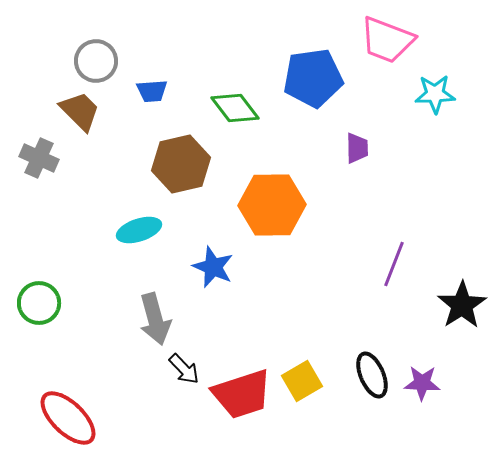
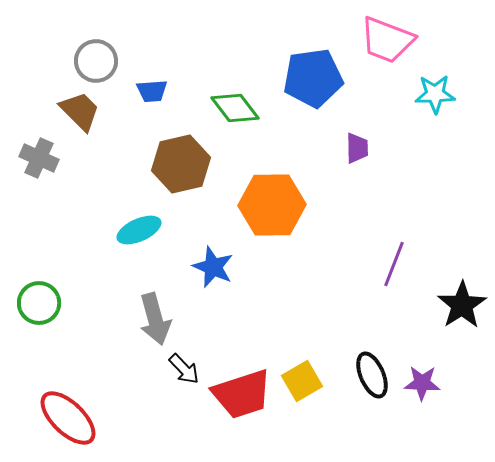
cyan ellipse: rotated 6 degrees counterclockwise
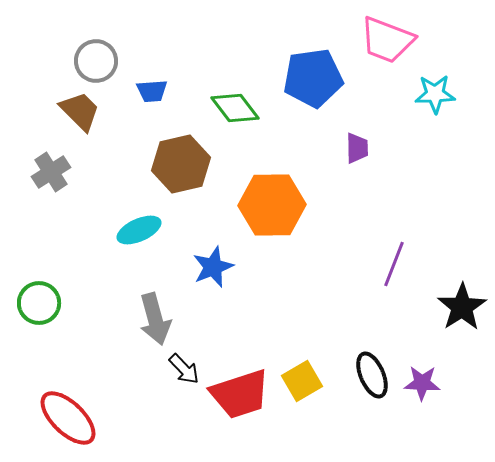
gray cross: moved 12 px right, 14 px down; rotated 33 degrees clockwise
blue star: rotated 27 degrees clockwise
black star: moved 2 px down
red trapezoid: moved 2 px left
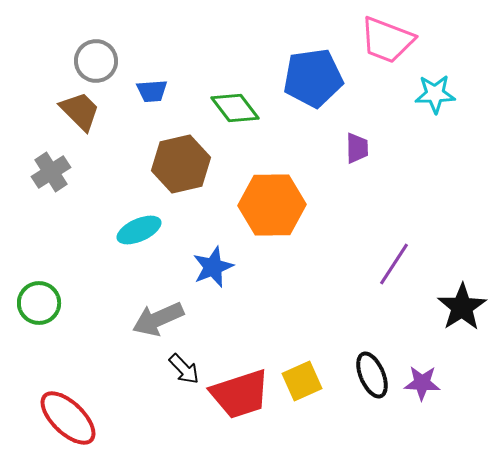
purple line: rotated 12 degrees clockwise
gray arrow: moved 3 px right; rotated 81 degrees clockwise
yellow square: rotated 6 degrees clockwise
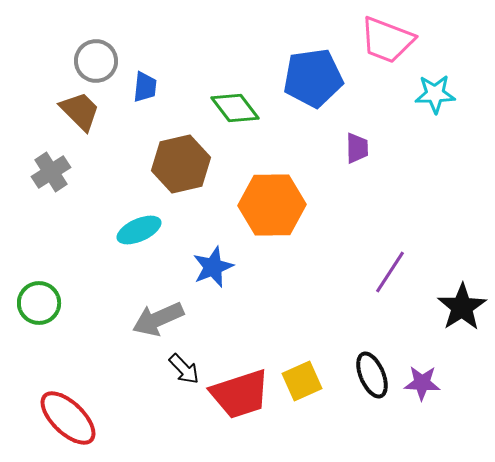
blue trapezoid: moved 7 px left, 4 px up; rotated 80 degrees counterclockwise
purple line: moved 4 px left, 8 px down
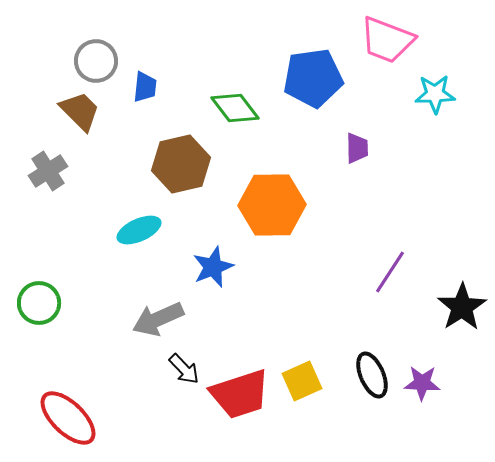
gray cross: moved 3 px left, 1 px up
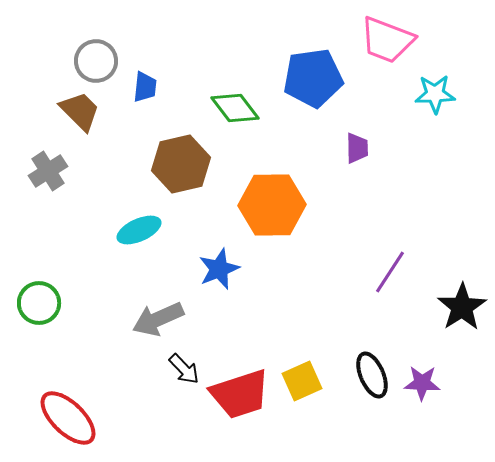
blue star: moved 6 px right, 2 px down
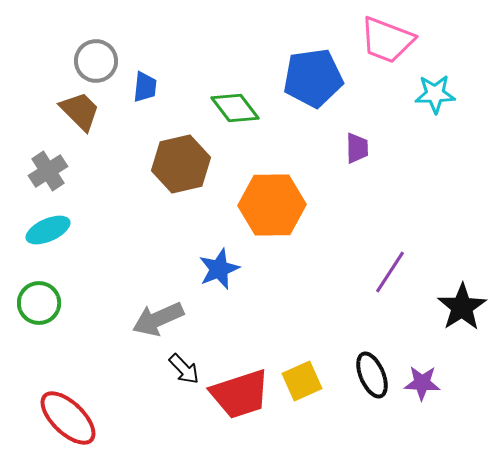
cyan ellipse: moved 91 px left
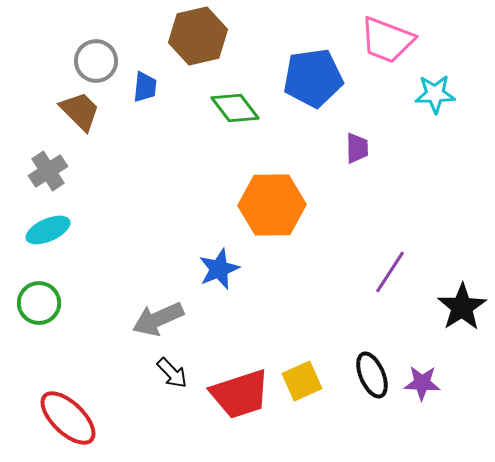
brown hexagon: moved 17 px right, 128 px up
black arrow: moved 12 px left, 4 px down
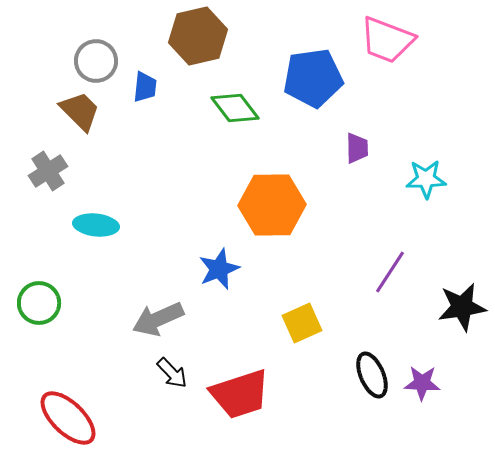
cyan star: moved 9 px left, 85 px down
cyan ellipse: moved 48 px right, 5 px up; rotated 30 degrees clockwise
black star: rotated 24 degrees clockwise
yellow square: moved 58 px up
